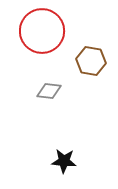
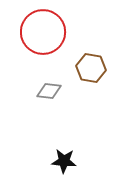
red circle: moved 1 px right, 1 px down
brown hexagon: moved 7 px down
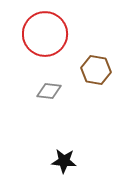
red circle: moved 2 px right, 2 px down
brown hexagon: moved 5 px right, 2 px down
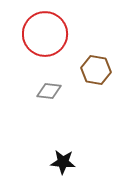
black star: moved 1 px left, 1 px down
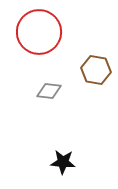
red circle: moved 6 px left, 2 px up
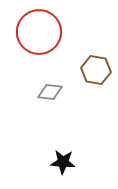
gray diamond: moved 1 px right, 1 px down
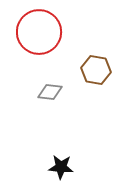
black star: moved 2 px left, 5 px down
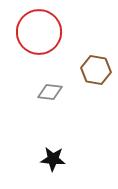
black star: moved 8 px left, 8 px up
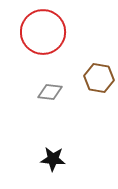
red circle: moved 4 px right
brown hexagon: moved 3 px right, 8 px down
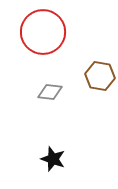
brown hexagon: moved 1 px right, 2 px up
black star: rotated 15 degrees clockwise
